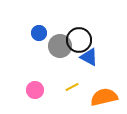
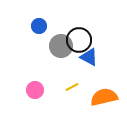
blue circle: moved 7 px up
gray circle: moved 1 px right
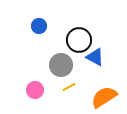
gray circle: moved 19 px down
blue triangle: moved 6 px right
yellow line: moved 3 px left
orange semicircle: rotated 20 degrees counterclockwise
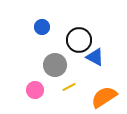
blue circle: moved 3 px right, 1 px down
gray circle: moved 6 px left
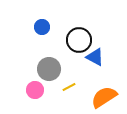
gray circle: moved 6 px left, 4 px down
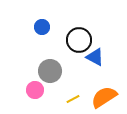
gray circle: moved 1 px right, 2 px down
yellow line: moved 4 px right, 12 px down
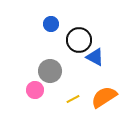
blue circle: moved 9 px right, 3 px up
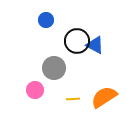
blue circle: moved 5 px left, 4 px up
black circle: moved 2 px left, 1 px down
blue triangle: moved 12 px up
gray circle: moved 4 px right, 3 px up
yellow line: rotated 24 degrees clockwise
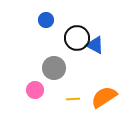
black circle: moved 3 px up
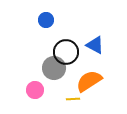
black circle: moved 11 px left, 14 px down
orange semicircle: moved 15 px left, 16 px up
